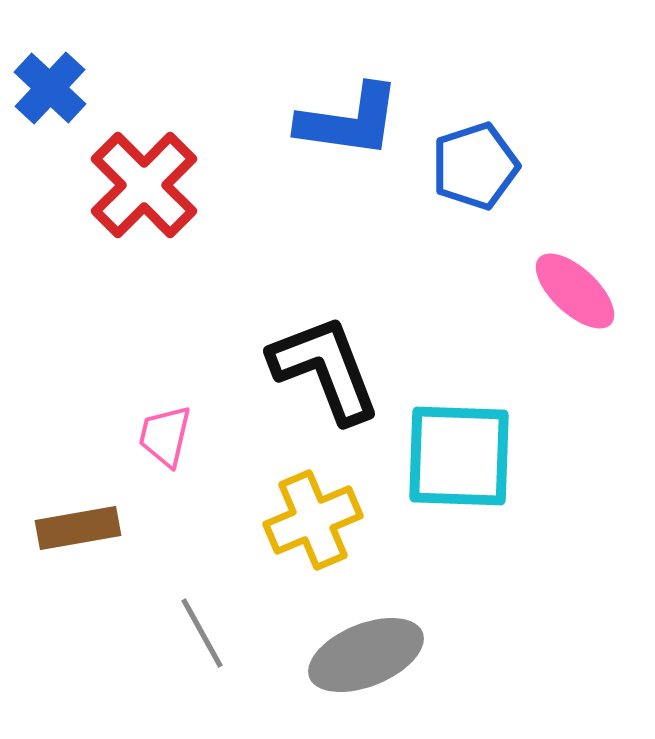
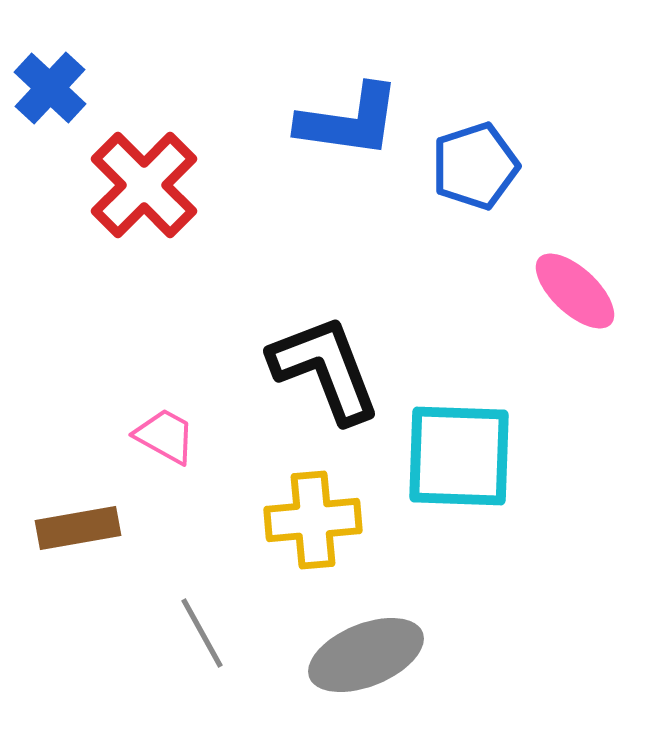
pink trapezoid: rotated 106 degrees clockwise
yellow cross: rotated 18 degrees clockwise
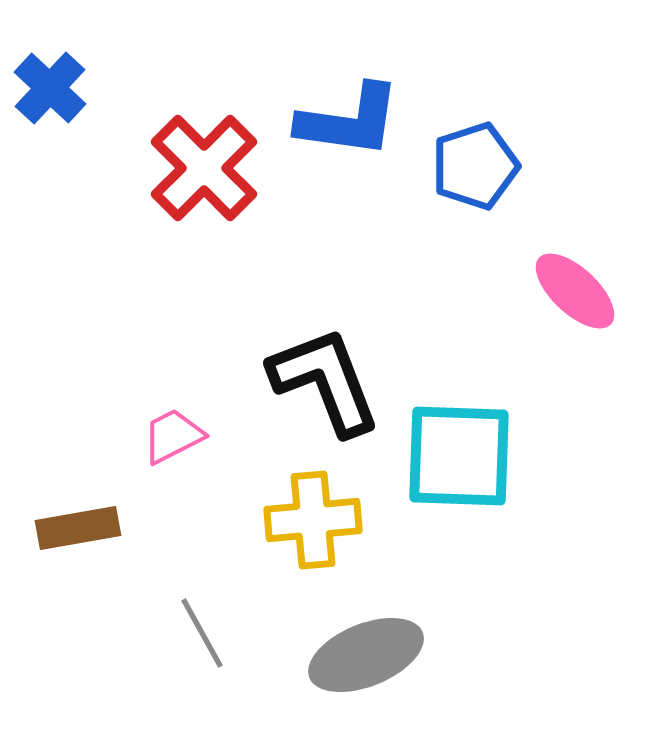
red cross: moved 60 px right, 17 px up
black L-shape: moved 12 px down
pink trapezoid: moved 8 px right; rotated 56 degrees counterclockwise
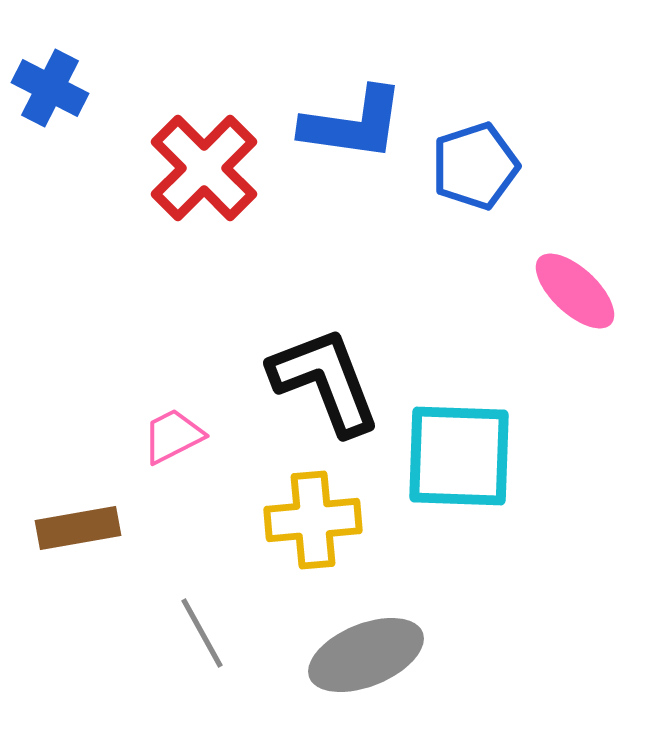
blue cross: rotated 16 degrees counterclockwise
blue L-shape: moved 4 px right, 3 px down
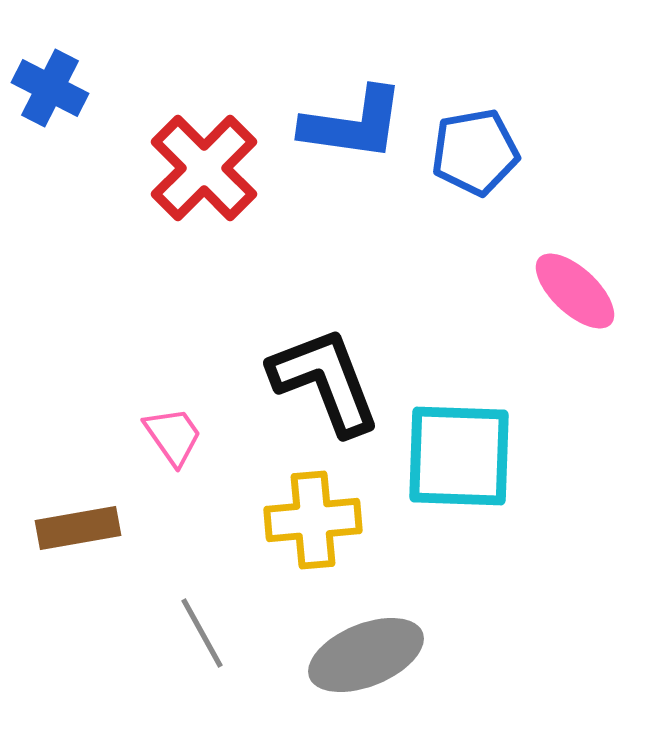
blue pentagon: moved 14 px up; rotated 8 degrees clockwise
pink trapezoid: rotated 82 degrees clockwise
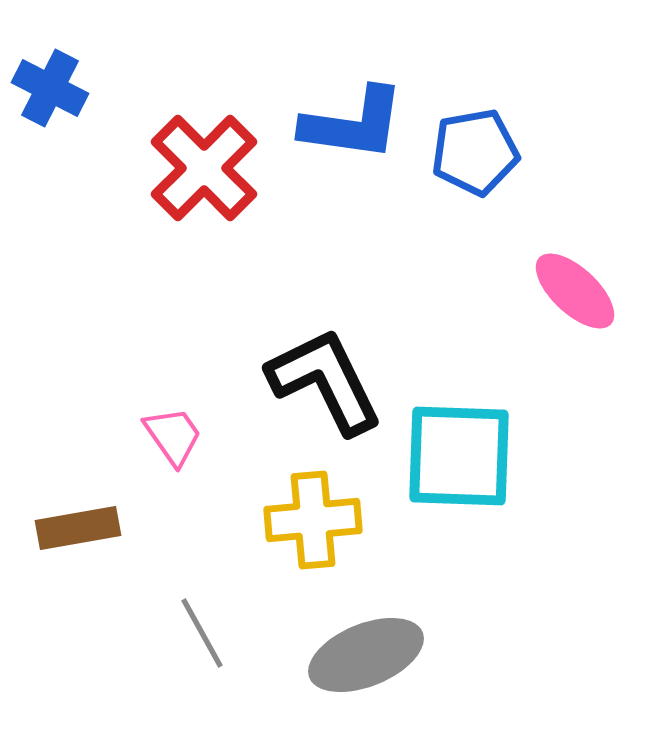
black L-shape: rotated 5 degrees counterclockwise
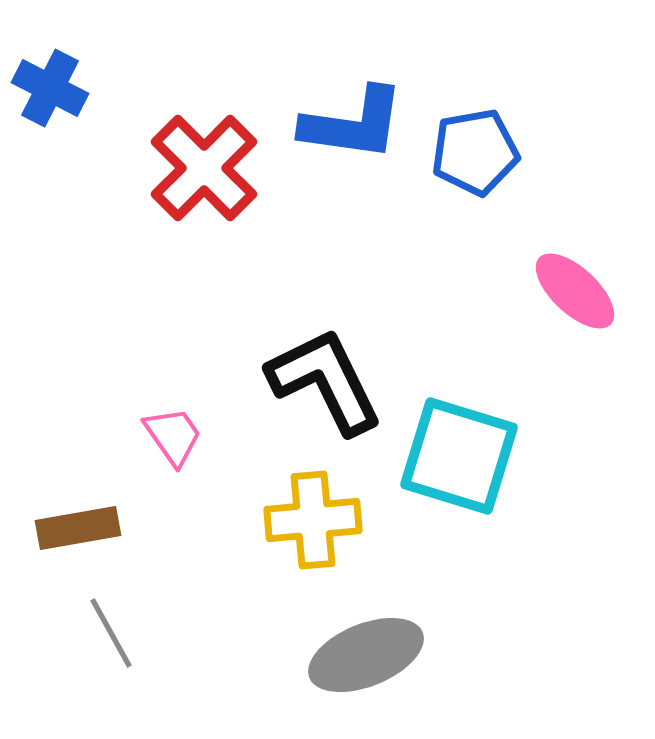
cyan square: rotated 15 degrees clockwise
gray line: moved 91 px left
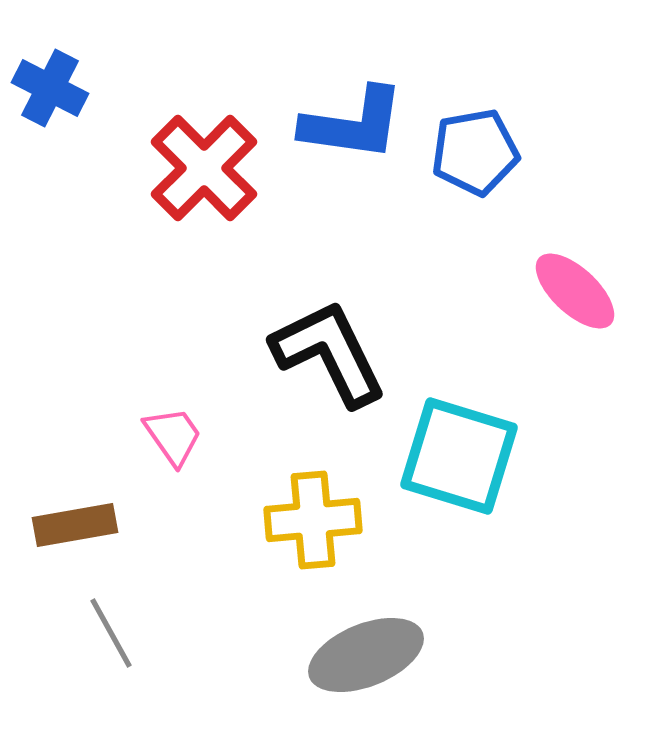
black L-shape: moved 4 px right, 28 px up
brown rectangle: moved 3 px left, 3 px up
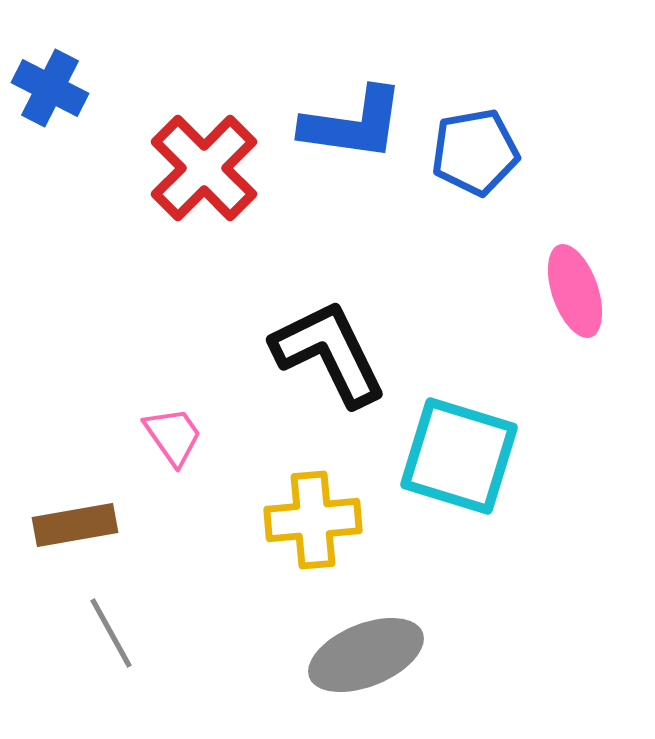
pink ellipse: rotated 28 degrees clockwise
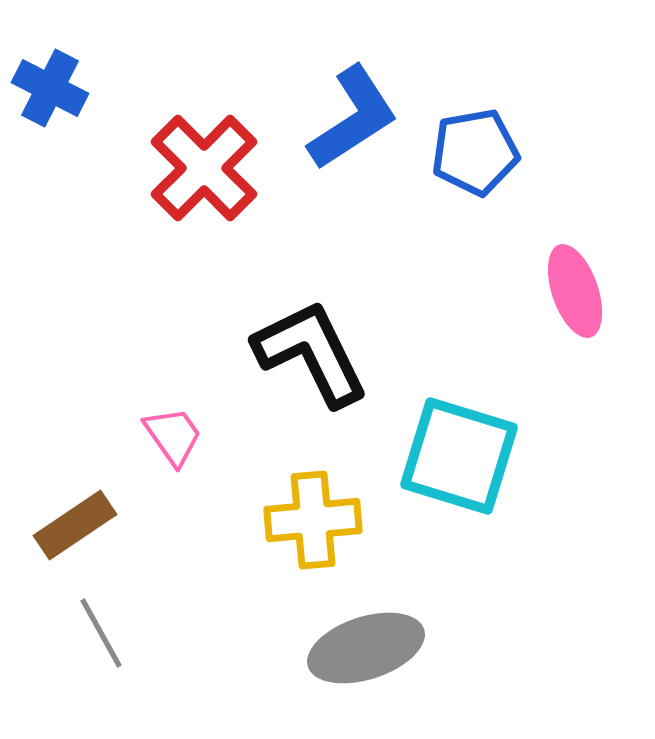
blue L-shape: moved 6 px up; rotated 41 degrees counterclockwise
black L-shape: moved 18 px left
brown rectangle: rotated 24 degrees counterclockwise
gray line: moved 10 px left
gray ellipse: moved 7 px up; rotated 4 degrees clockwise
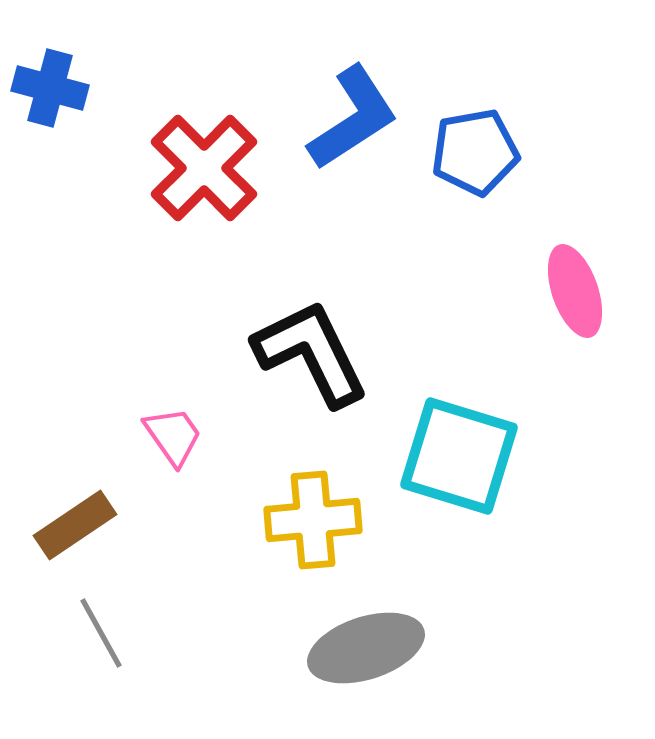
blue cross: rotated 12 degrees counterclockwise
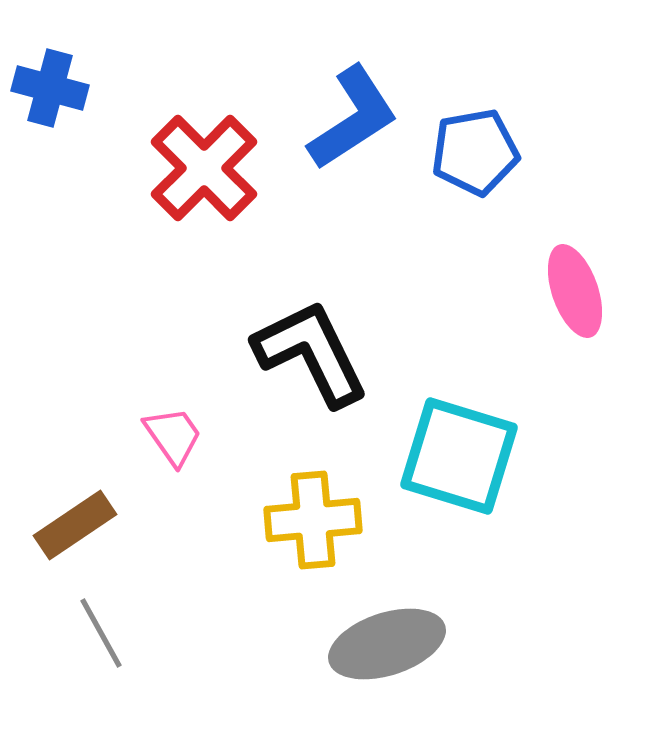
gray ellipse: moved 21 px right, 4 px up
